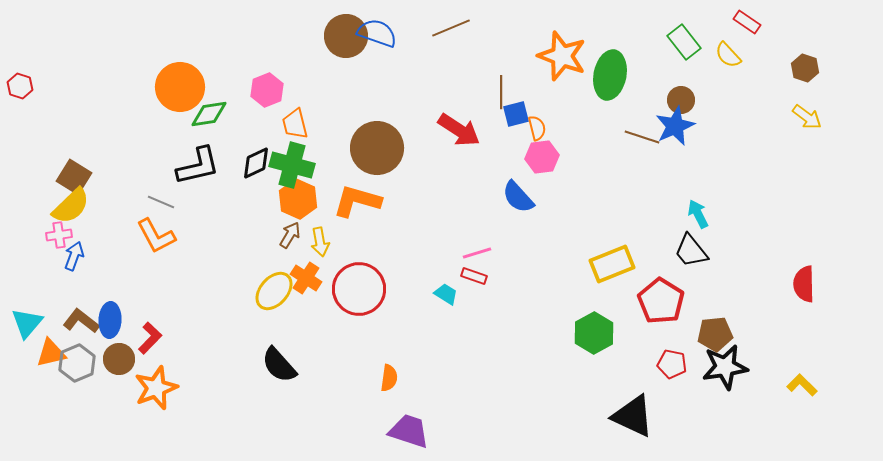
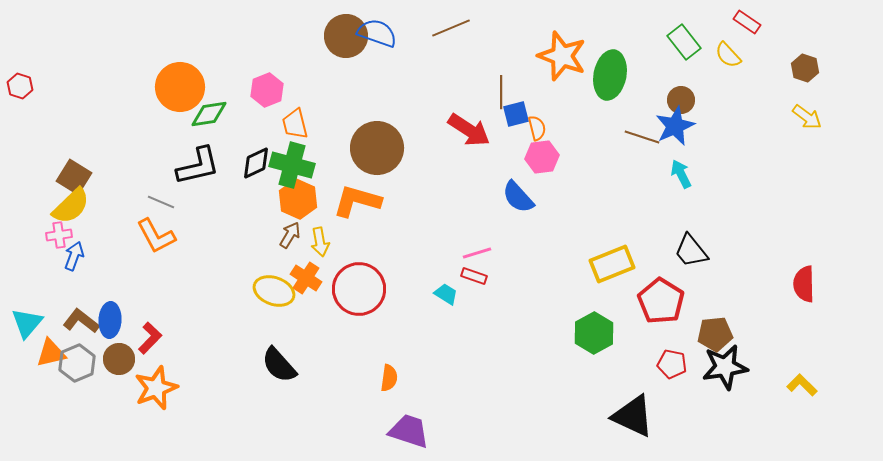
red arrow at (459, 130): moved 10 px right
cyan arrow at (698, 214): moved 17 px left, 40 px up
yellow ellipse at (274, 291): rotated 69 degrees clockwise
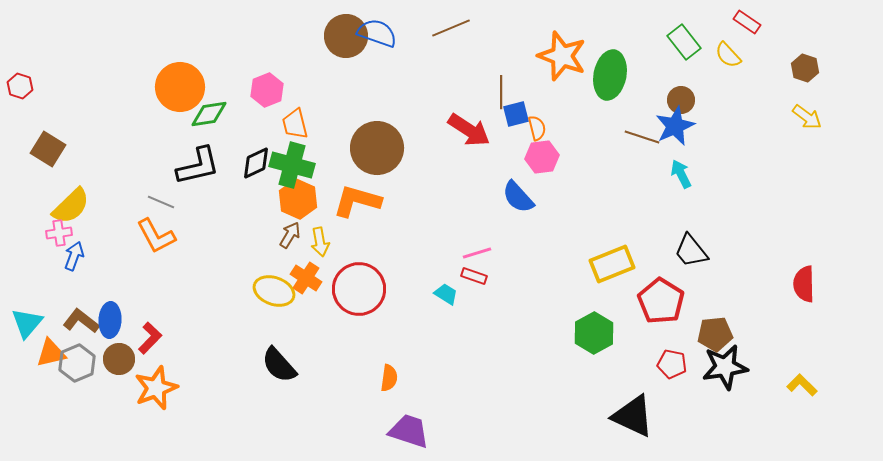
brown square at (74, 177): moved 26 px left, 28 px up
pink cross at (59, 235): moved 2 px up
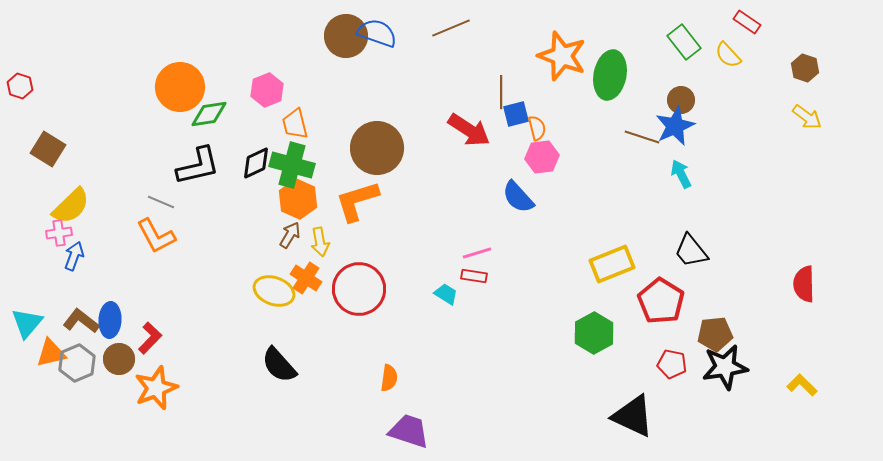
orange L-shape at (357, 201): rotated 33 degrees counterclockwise
red rectangle at (474, 276): rotated 10 degrees counterclockwise
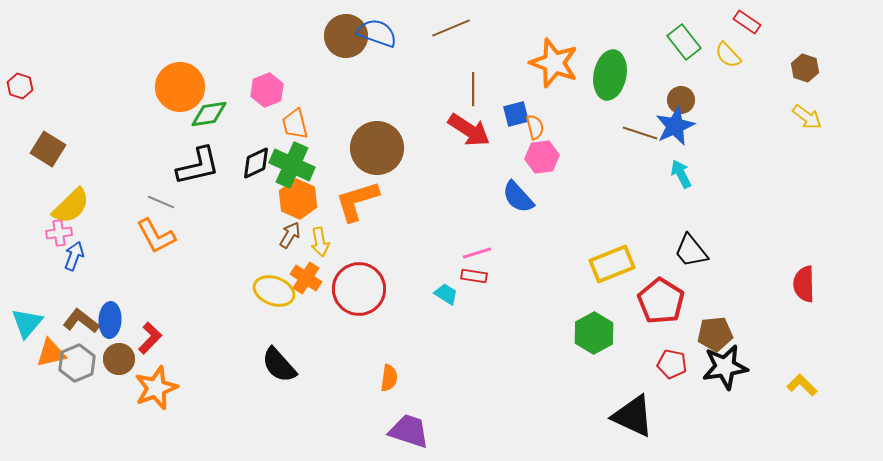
orange star at (562, 56): moved 8 px left, 7 px down
brown line at (501, 92): moved 28 px left, 3 px up
orange semicircle at (537, 128): moved 2 px left, 1 px up
brown line at (642, 137): moved 2 px left, 4 px up
green cross at (292, 165): rotated 9 degrees clockwise
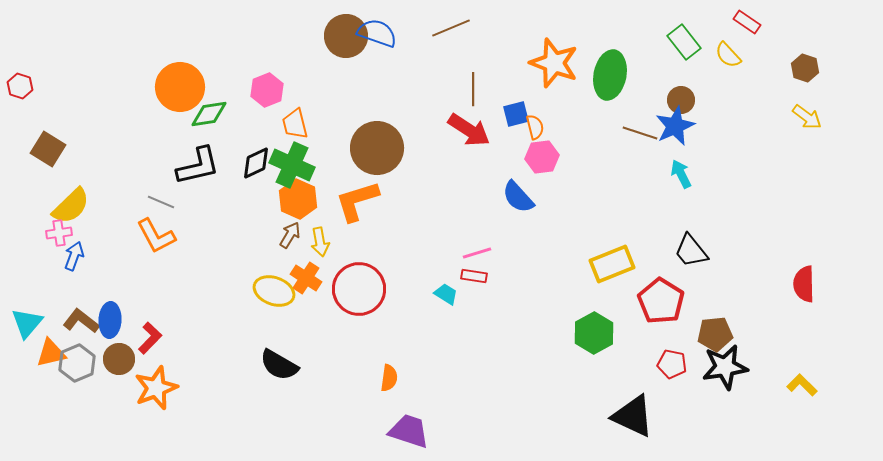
black semicircle at (279, 365): rotated 18 degrees counterclockwise
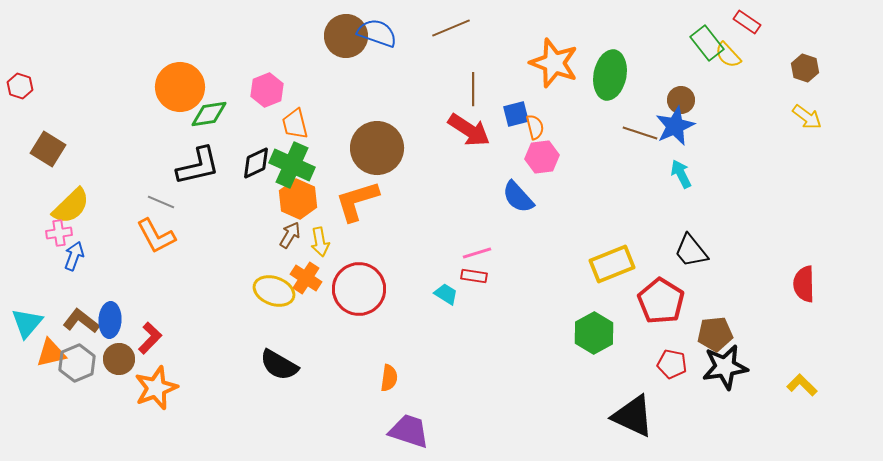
green rectangle at (684, 42): moved 23 px right, 1 px down
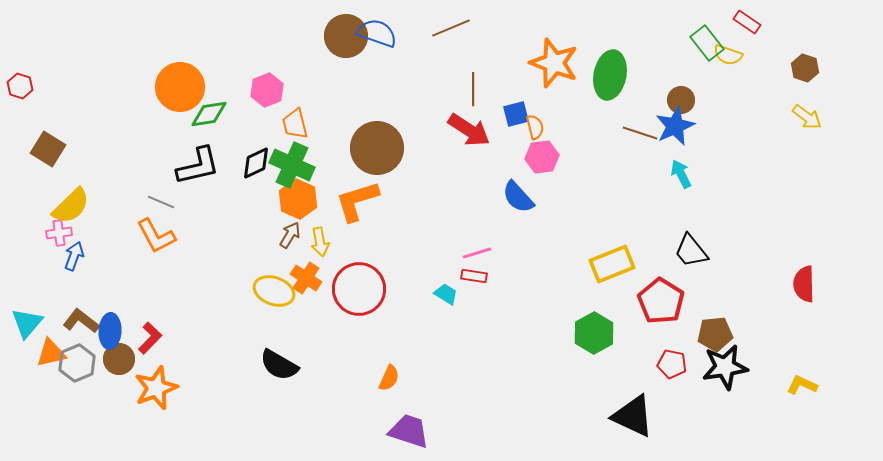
yellow semicircle at (728, 55): rotated 28 degrees counterclockwise
blue ellipse at (110, 320): moved 11 px down
orange semicircle at (389, 378): rotated 16 degrees clockwise
yellow L-shape at (802, 385): rotated 20 degrees counterclockwise
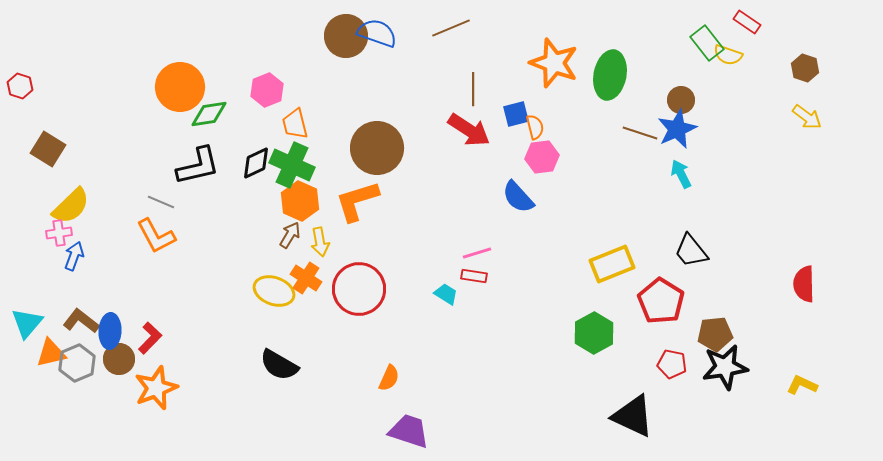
blue star at (675, 126): moved 2 px right, 3 px down
orange hexagon at (298, 199): moved 2 px right, 2 px down
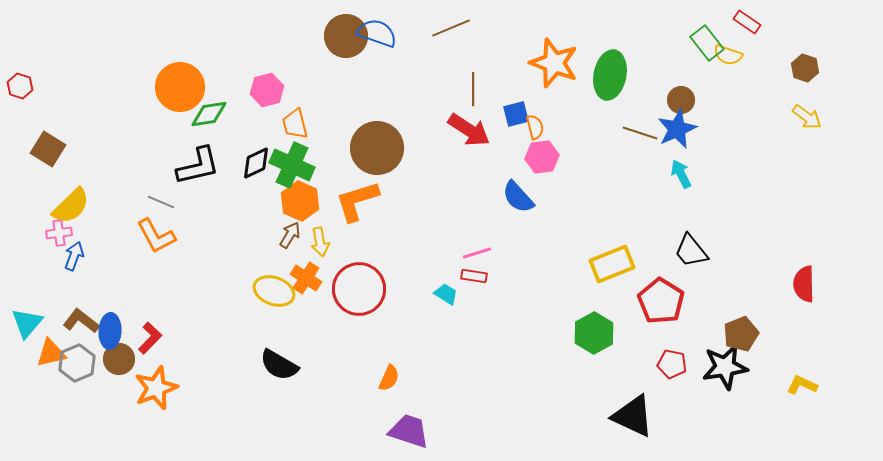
pink hexagon at (267, 90): rotated 8 degrees clockwise
brown pentagon at (715, 334): moved 26 px right; rotated 16 degrees counterclockwise
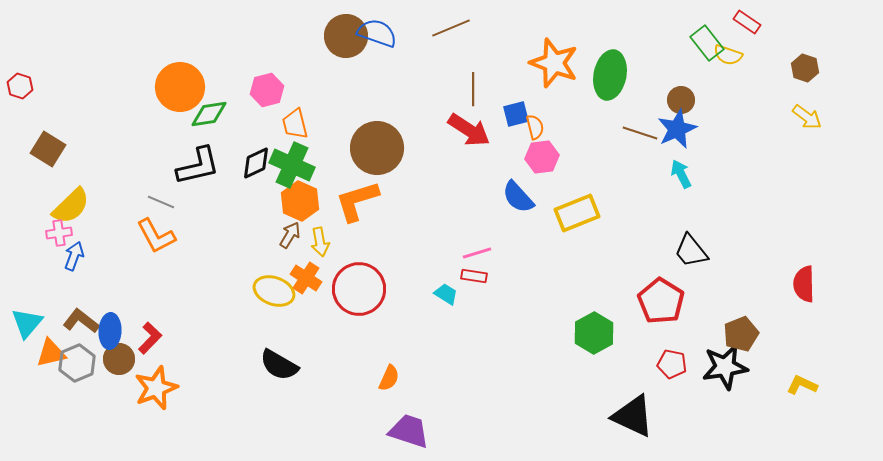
yellow rectangle at (612, 264): moved 35 px left, 51 px up
